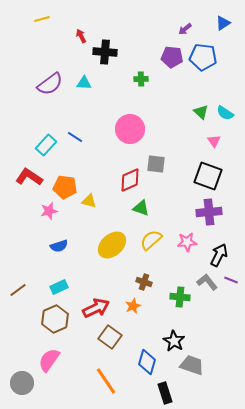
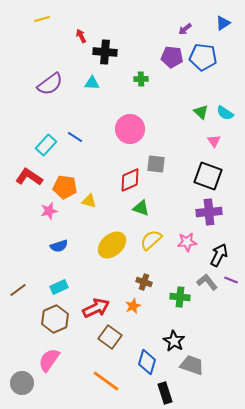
cyan triangle at (84, 83): moved 8 px right
orange line at (106, 381): rotated 20 degrees counterclockwise
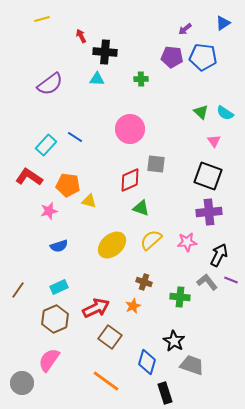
cyan triangle at (92, 83): moved 5 px right, 4 px up
orange pentagon at (65, 187): moved 3 px right, 2 px up
brown line at (18, 290): rotated 18 degrees counterclockwise
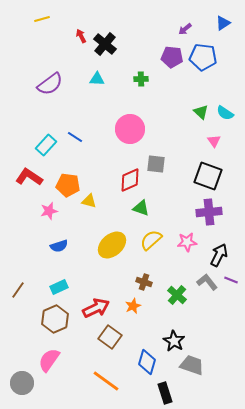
black cross at (105, 52): moved 8 px up; rotated 35 degrees clockwise
green cross at (180, 297): moved 3 px left, 2 px up; rotated 36 degrees clockwise
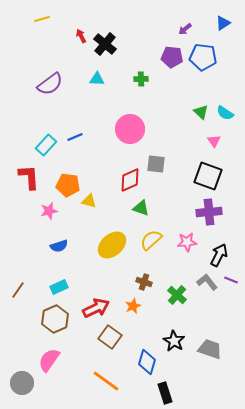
blue line at (75, 137): rotated 56 degrees counterclockwise
red L-shape at (29, 177): rotated 52 degrees clockwise
gray trapezoid at (192, 365): moved 18 px right, 16 px up
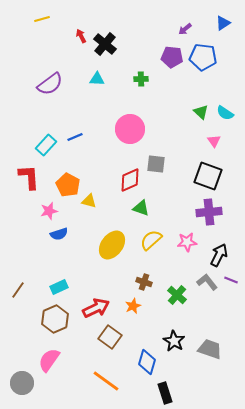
orange pentagon at (68, 185): rotated 20 degrees clockwise
yellow ellipse at (112, 245): rotated 12 degrees counterclockwise
blue semicircle at (59, 246): moved 12 px up
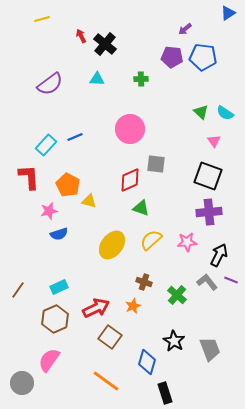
blue triangle at (223, 23): moved 5 px right, 10 px up
gray trapezoid at (210, 349): rotated 50 degrees clockwise
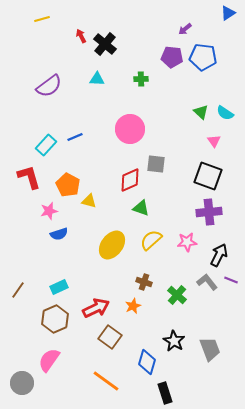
purple semicircle at (50, 84): moved 1 px left, 2 px down
red L-shape at (29, 177): rotated 12 degrees counterclockwise
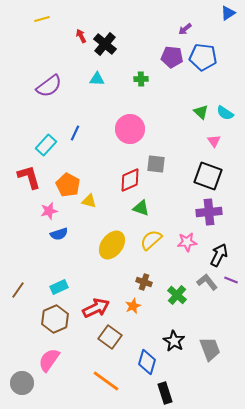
blue line at (75, 137): moved 4 px up; rotated 42 degrees counterclockwise
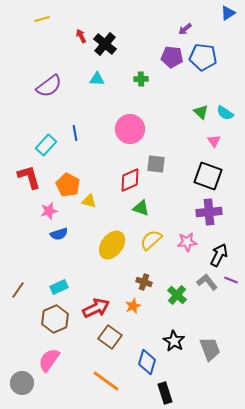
blue line at (75, 133): rotated 35 degrees counterclockwise
